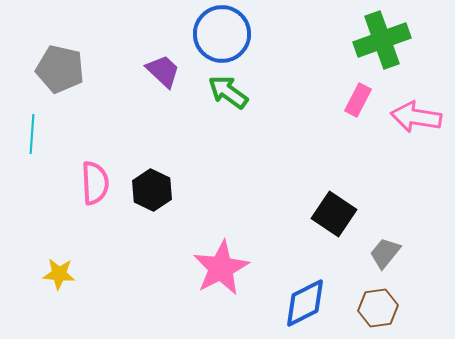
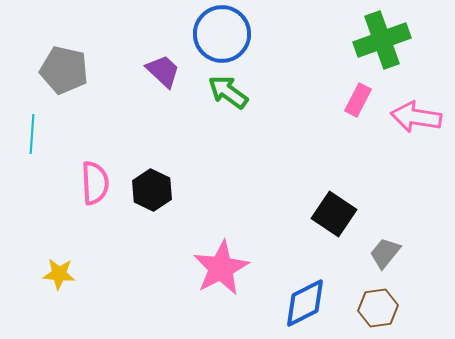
gray pentagon: moved 4 px right, 1 px down
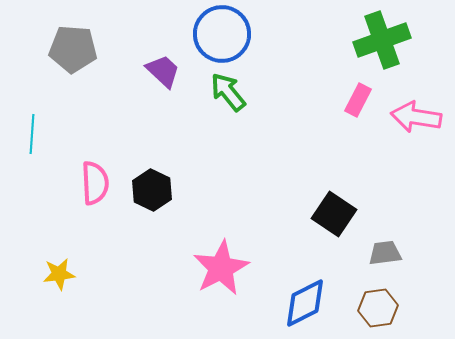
gray pentagon: moved 9 px right, 21 px up; rotated 9 degrees counterclockwise
green arrow: rotated 15 degrees clockwise
gray trapezoid: rotated 44 degrees clockwise
yellow star: rotated 12 degrees counterclockwise
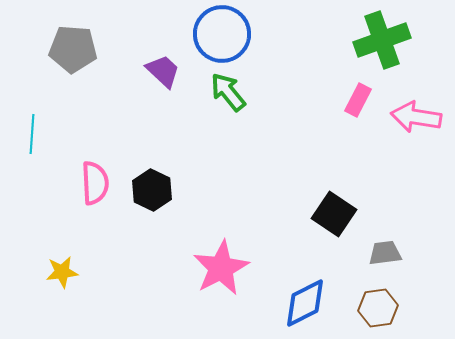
yellow star: moved 3 px right, 2 px up
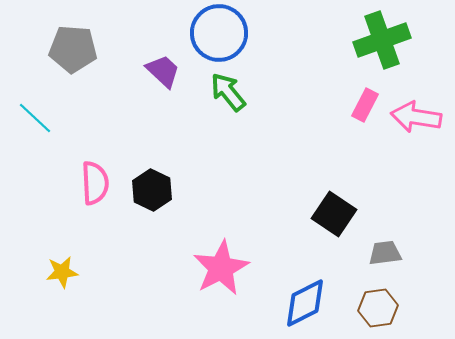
blue circle: moved 3 px left, 1 px up
pink rectangle: moved 7 px right, 5 px down
cyan line: moved 3 px right, 16 px up; rotated 51 degrees counterclockwise
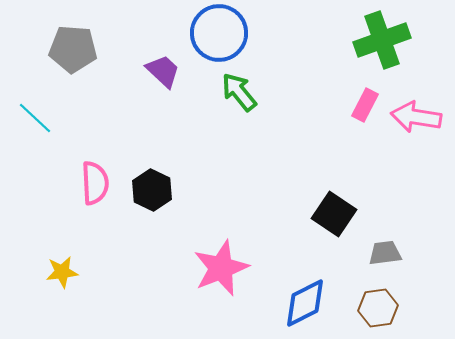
green arrow: moved 11 px right
pink star: rotated 6 degrees clockwise
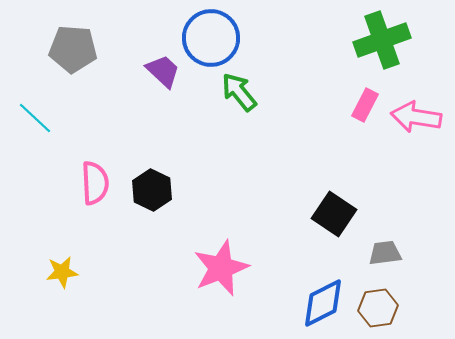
blue circle: moved 8 px left, 5 px down
blue diamond: moved 18 px right
